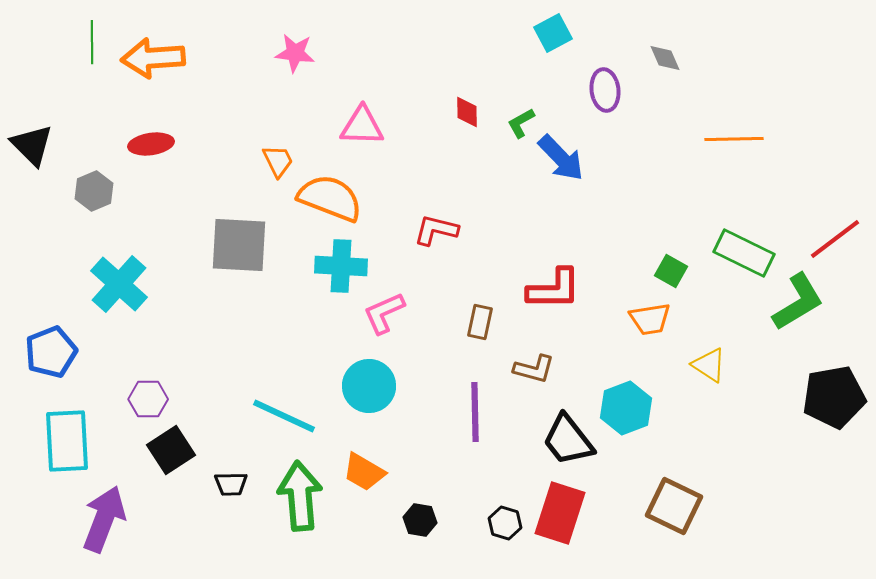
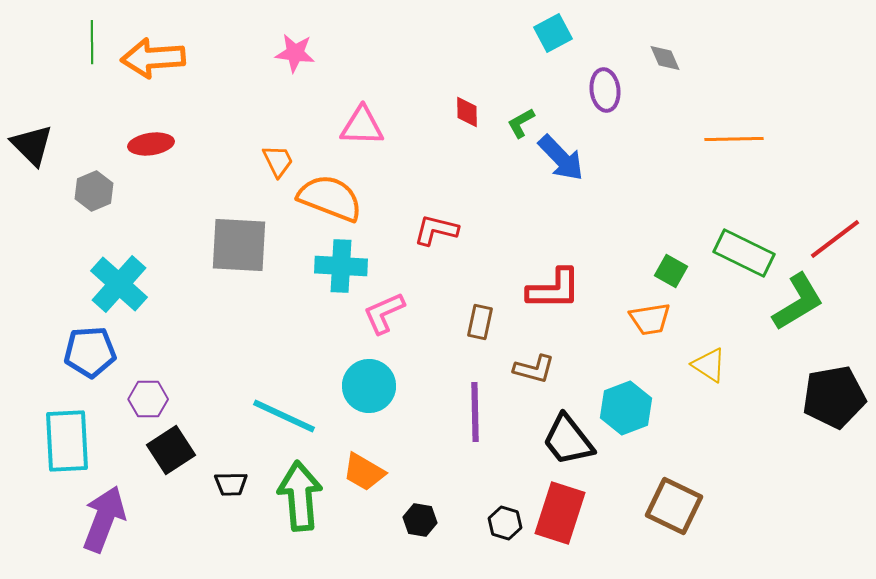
blue pentagon at (51, 352): moved 39 px right; rotated 18 degrees clockwise
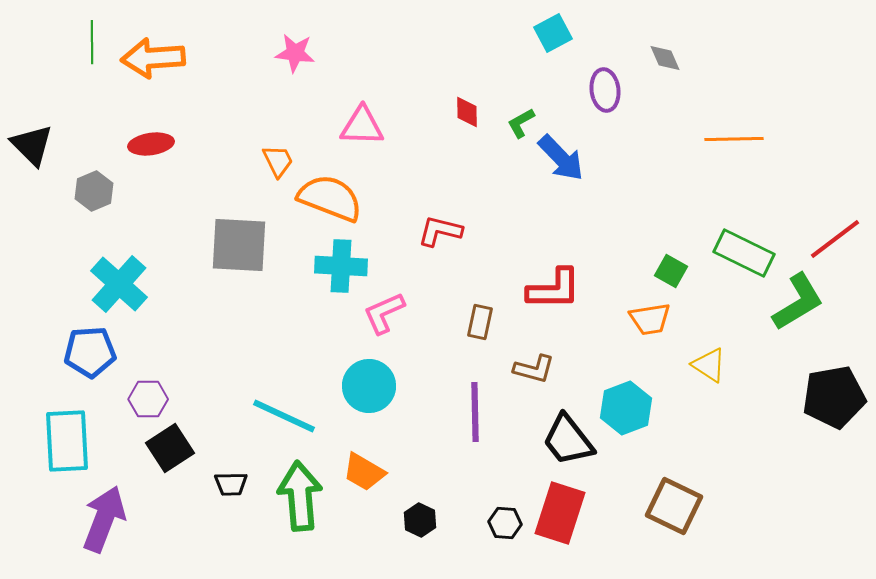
red L-shape at (436, 230): moved 4 px right, 1 px down
black square at (171, 450): moved 1 px left, 2 px up
black hexagon at (420, 520): rotated 16 degrees clockwise
black hexagon at (505, 523): rotated 12 degrees counterclockwise
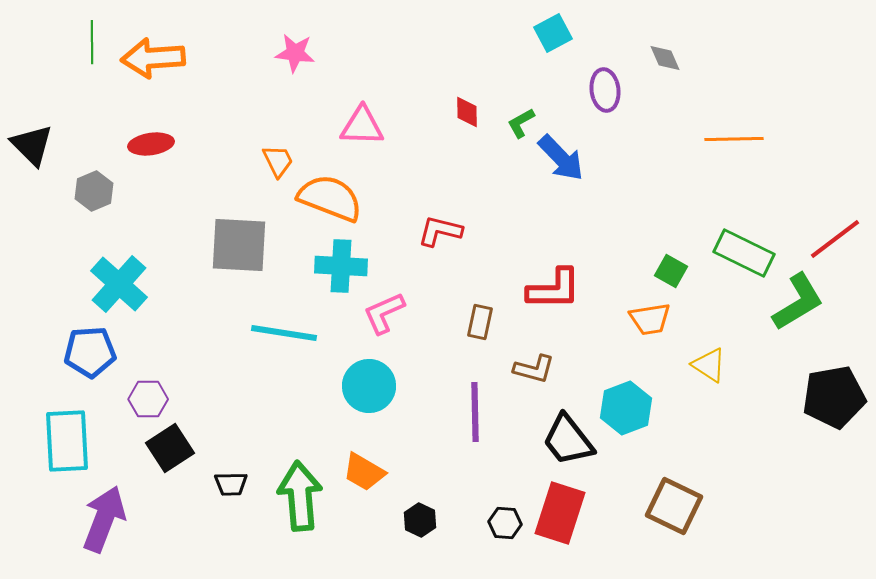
cyan line at (284, 416): moved 83 px up; rotated 16 degrees counterclockwise
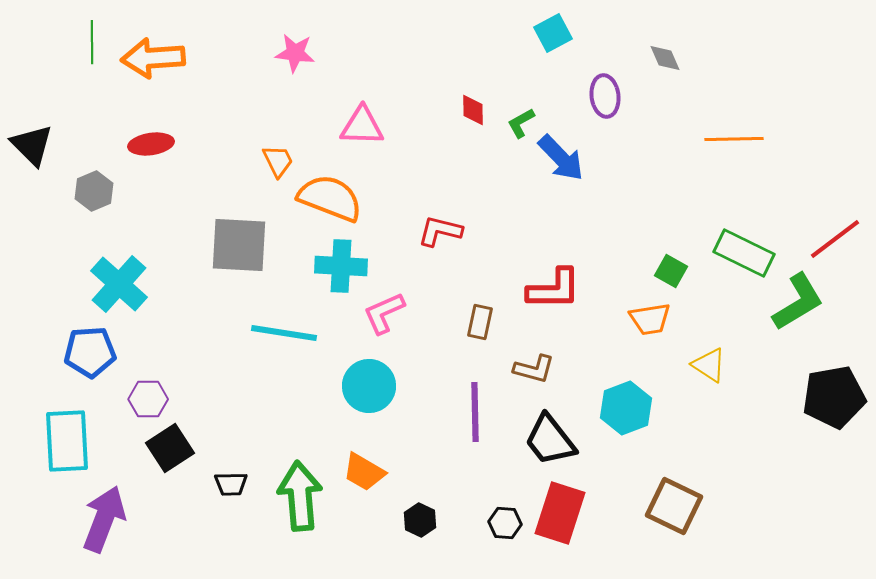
purple ellipse at (605, 90): moved 6 px down
red diamond at (467, 112): moved 6 px right, 2 px up
black trapezoid at (568, 440): moved 18 px left
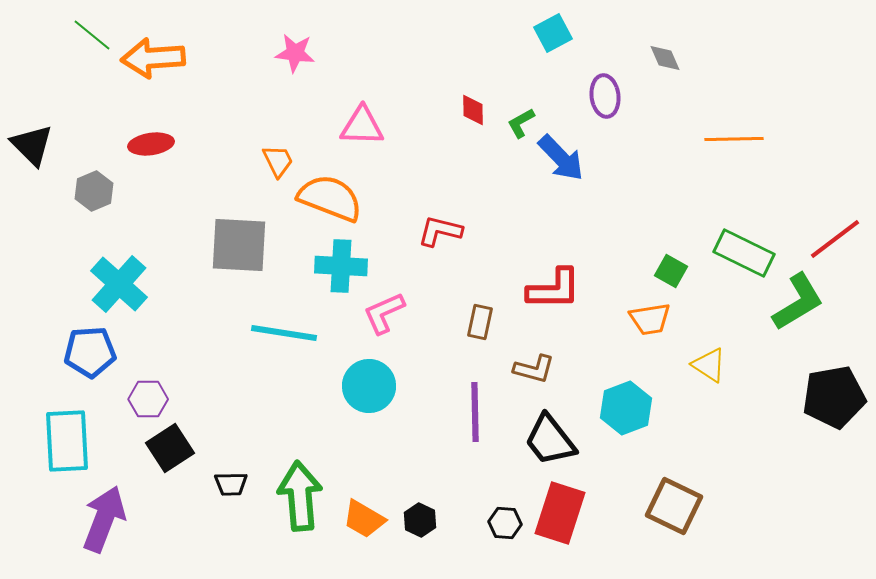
green line at (92, 42): moved 7 px up; rotated 51 degrees counterclockwise
orange trapezoid at (364, 472): moved 47 px down
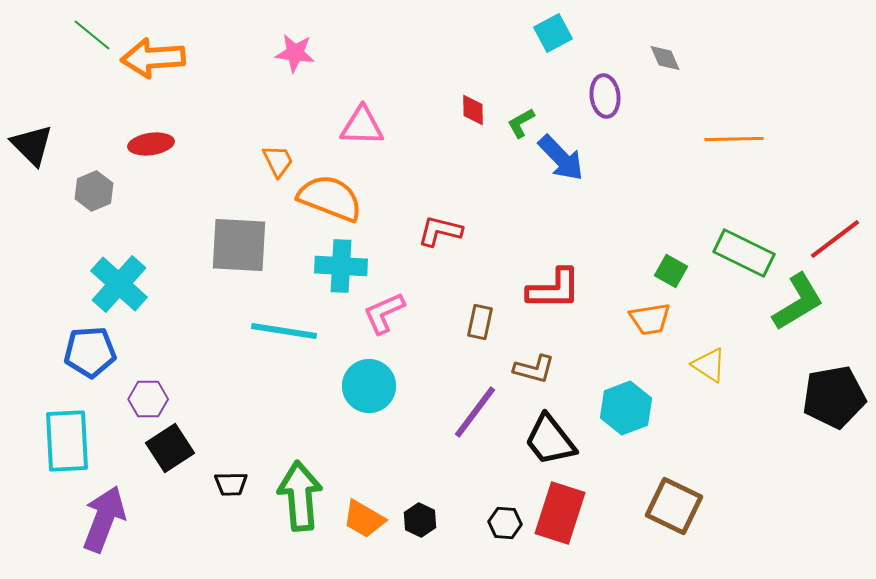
cyan line at (284, 333): moved 2 px up
purple line at (475, 412): rotated 38 degrees clockwise
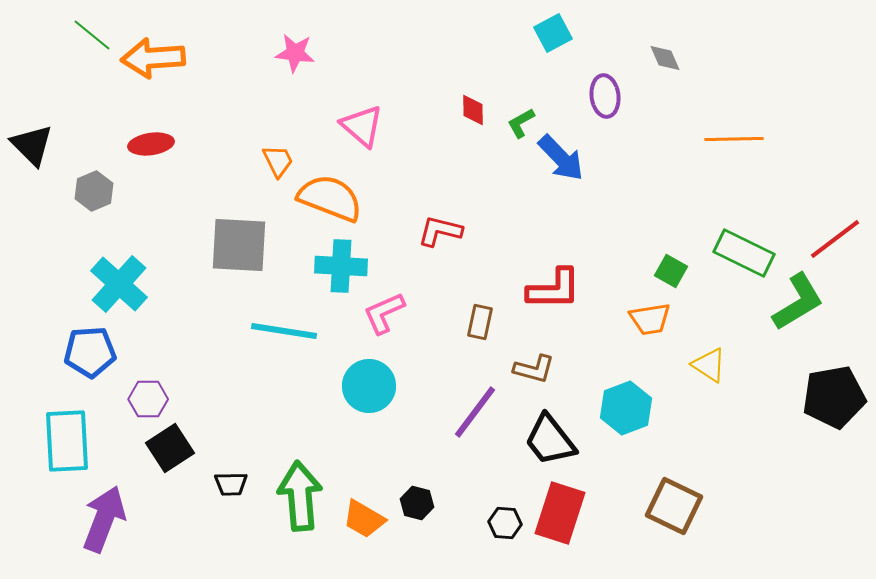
pink triangle at (362, 126): rotated 39 degrees clockwise
black hexagon at (420, 520): moved 3 px left, 17 px up; rotated 12 degrees counterclockwise
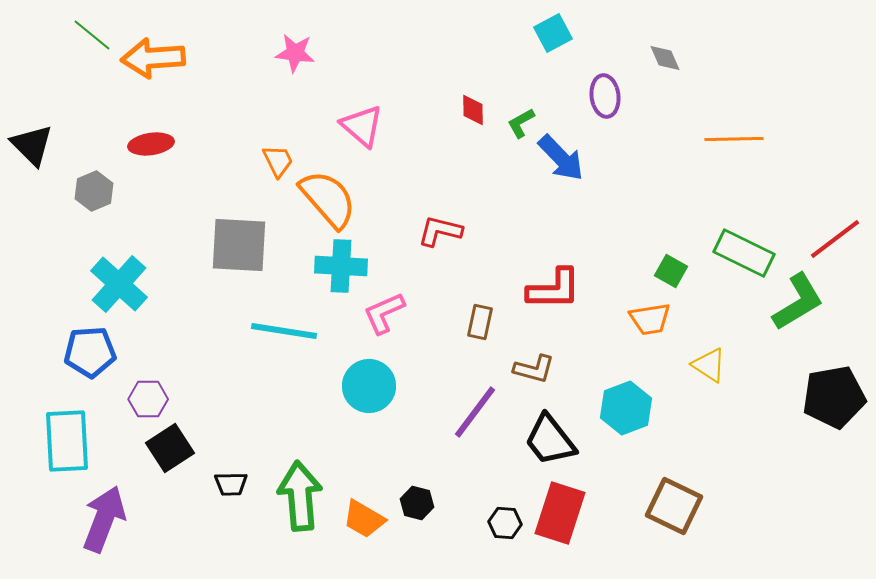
orange semicircle at (330, 198): moved 2 px left, 1 px down; rotated 28 degrees clockwise
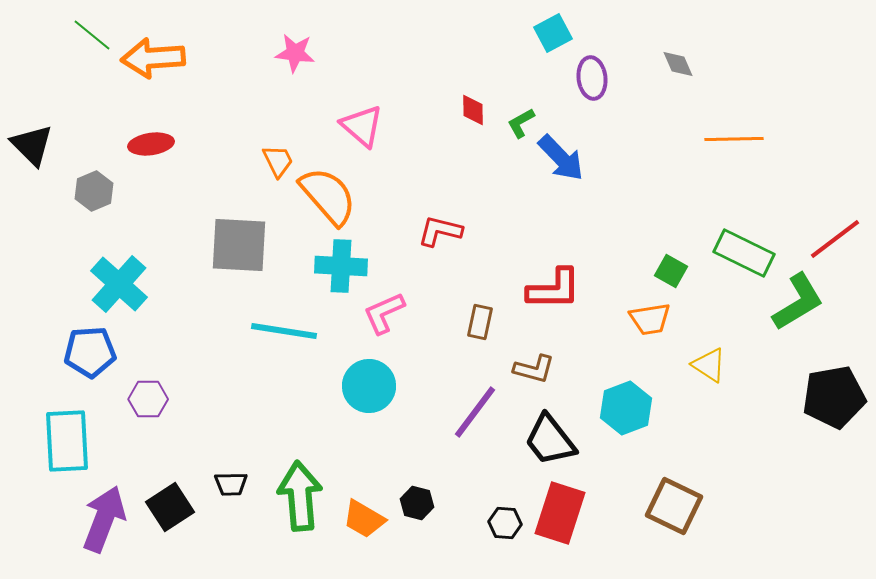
gray diamond at (665, 58): moved 13 px right, 6 px down
purple ellipse at (605, 96): moved 13 px left, 18 px up
orange semicircle at (328, 199): moved 3 px up
black square at (170, 448): moved 59 px down
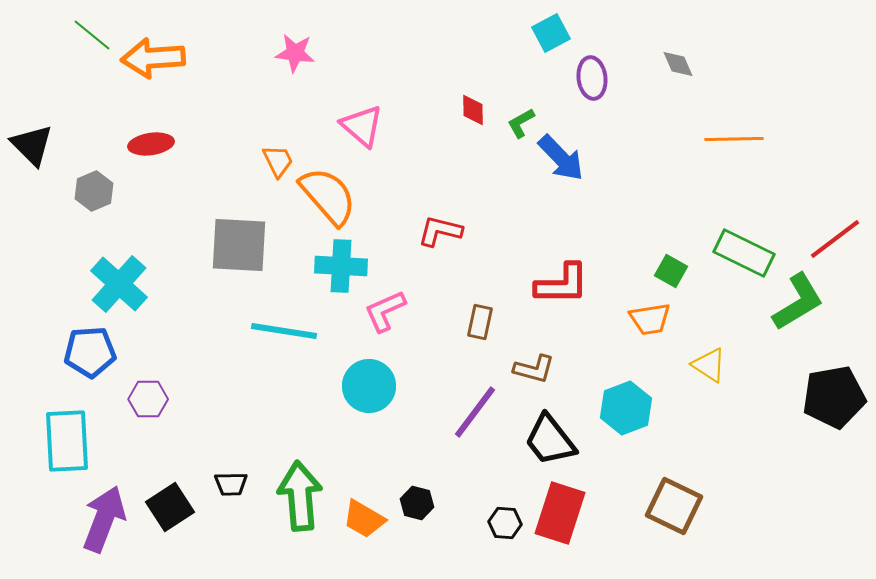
cyan square at (553, 33): moved 2 px left
red L-shape at (554, 289): moved 8 px right, 5 px up
pink L-shape at (384, 313): moved 1 px right, 2 px up
